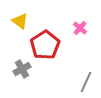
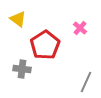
yellow triangle: moved 2 px left, 2 px up
gray cross: rotated 36 degrees clockwise
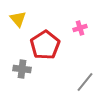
yellow triangle: rotated 12 degrees clockwise
pink cross: rotated 32 degrees clockwise
gray line: moved 1 px left; rotated 15 degrees clockwise
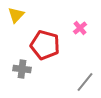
yellow triangle: moved 2 px left, 4 px up; rotated 24 degrees clockwise
pink cross: rotated 24 degrees counterclockwise
red pentagon: rotated 24 degrees counterclockwise
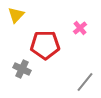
red pentagon: rotated 16 degrees counterclockwise
gray cross: rotated 18 degrees clockwise
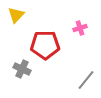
pink cross: rotated 24 degrees clockwise
gray line: moved 1 px right, 2 px up
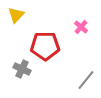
pink cross: moved 1 px right, 1 px up; rotated 32 degrees counterclockwise
red pentagon: moved 1 px down
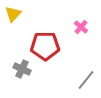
yellow triangle: moved 3 px left, 1 px up
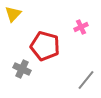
pink cross: rotated 24 degrees clockwise
red pentagon: rotated 16 degrees clockwise
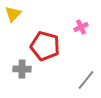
gray cross: rotated 24 degrees counterclockwise
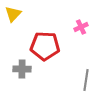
red pentagon: rotated 12 degrees counterclockwise
gray line: rotated 30 degrees counterclockwise
